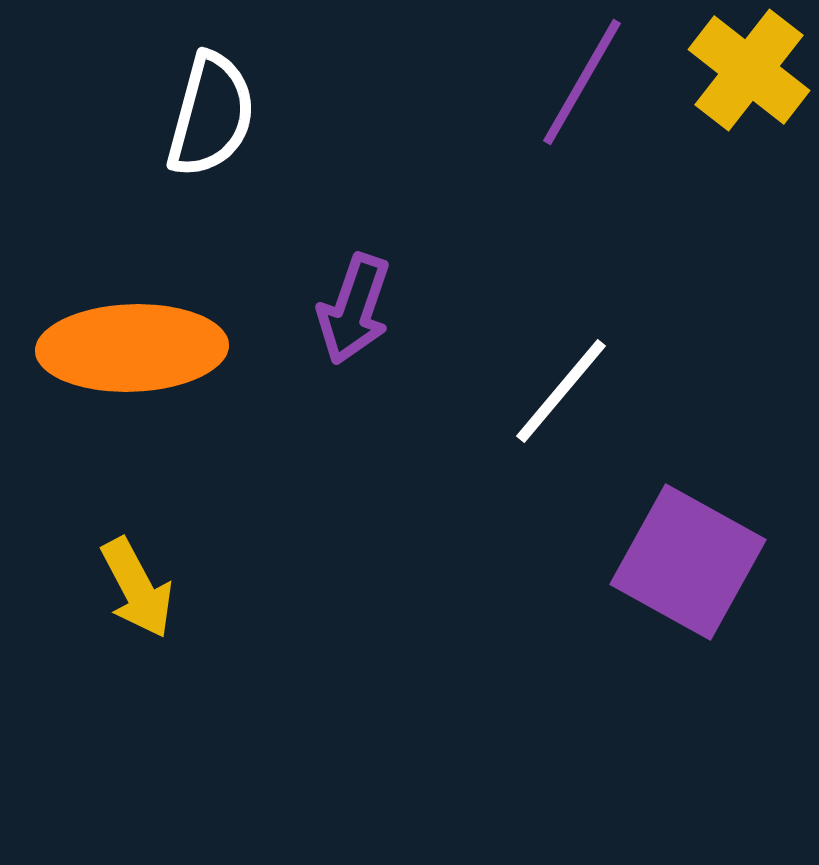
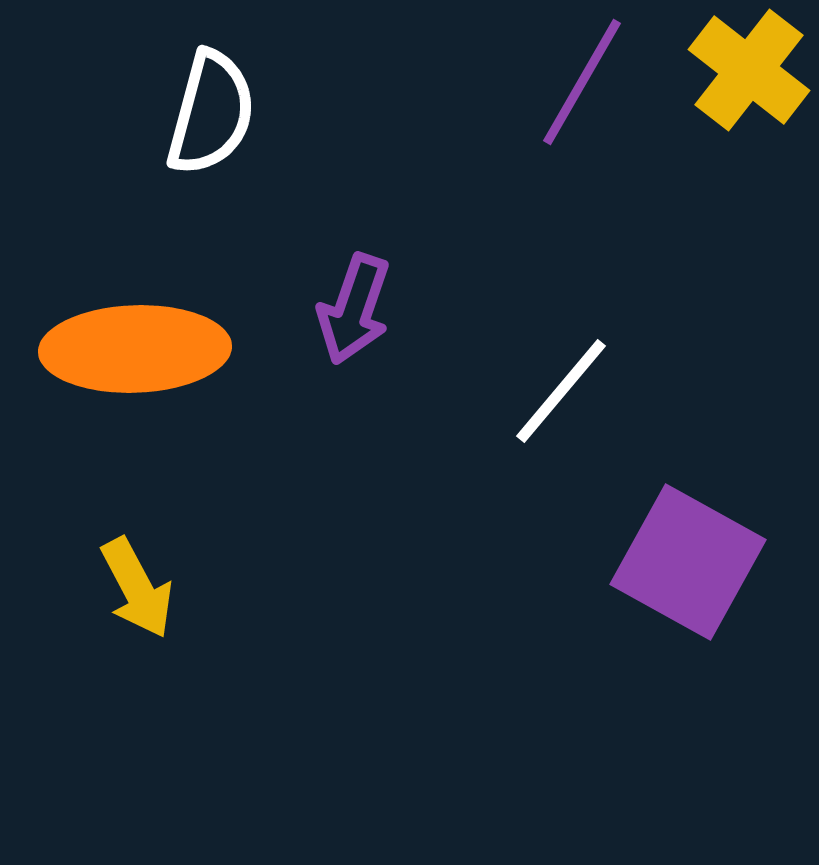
white semicircle: moved 2 px up
orange ellipse: moved 3 px right, 1 px down
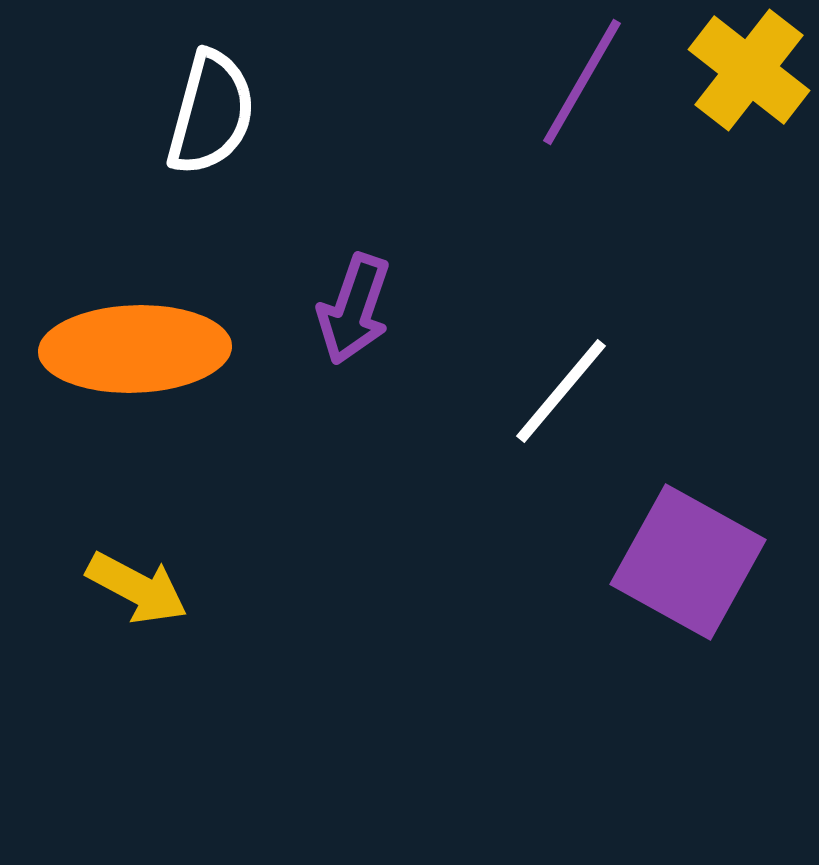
yellow arrow: rotated 34 degrees counterclockwise
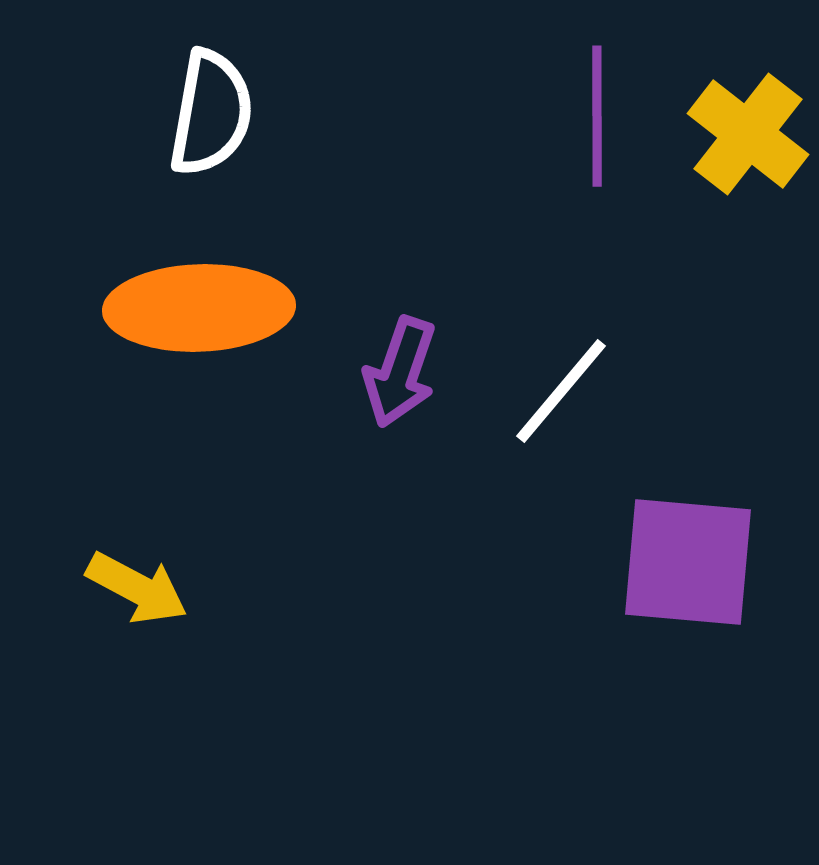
yellow cross: moved 1 px left, 64 px down
purple line: moved 15 px right, 34 px down; rotated 30 degrees counterclockwise
white semicircle: rotated 5 degrees counterclockwise
purple arrow: moved 46 px right, 63 px down
orange ellipse: moved 64 px right, 41 px up
purple square: rotated 24 degrees counterclockwise
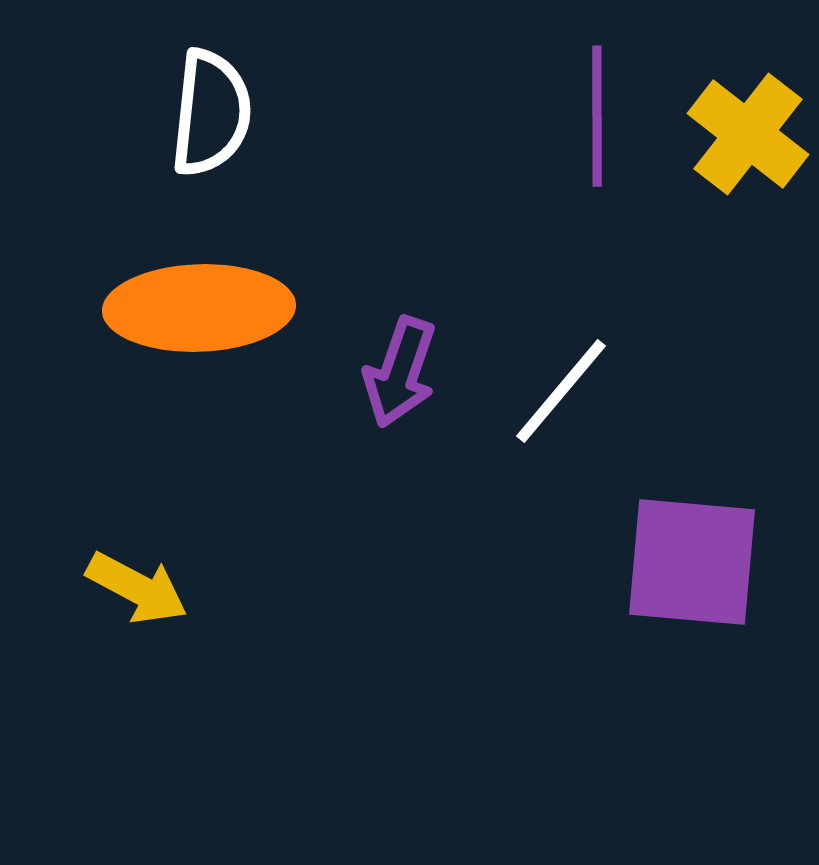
white semicircle: rotated 4 degrees counterclockwise
purple square: moved 4 px right
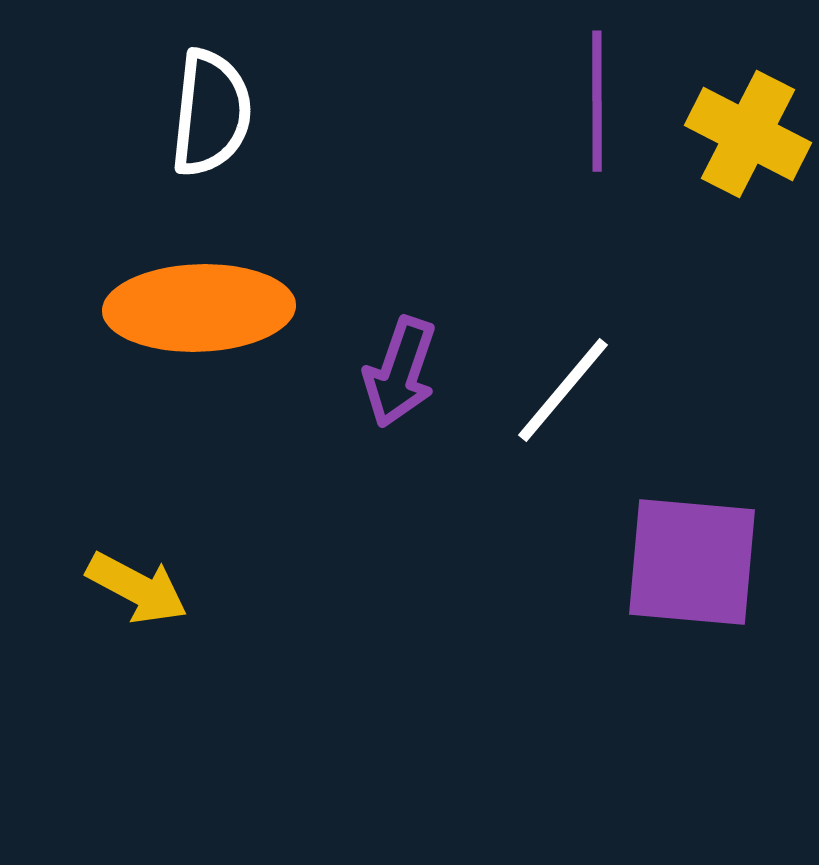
purple line: moved 15 px up
yellow cross: rotated 11 degrees counterclockwise
white line: moved 2 px right, 1 px up
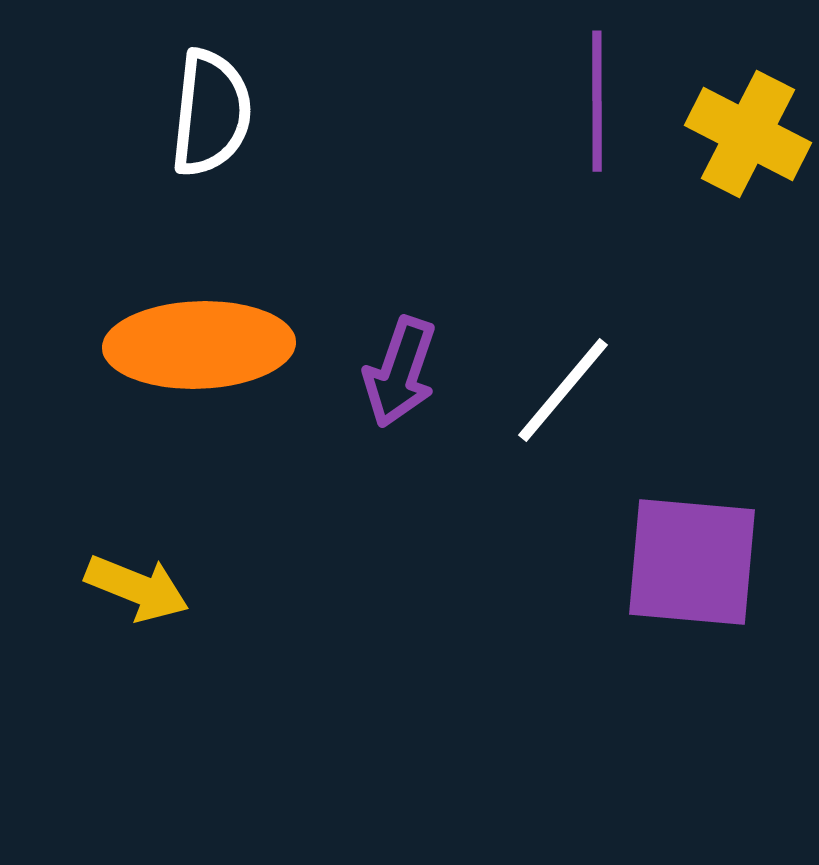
orange ellipse: moved 37 px down
yellow arrow: rotated 6 degrees counterclockwise
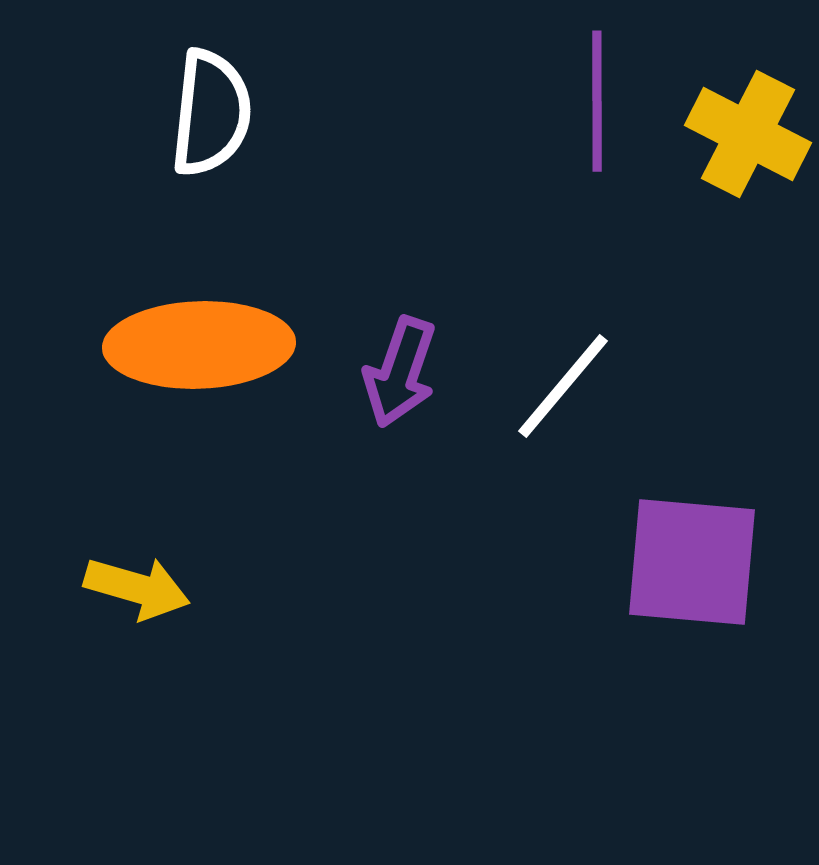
white line: moved 4 px up
yellow arrow: rotated 6 degrees counterclockwise
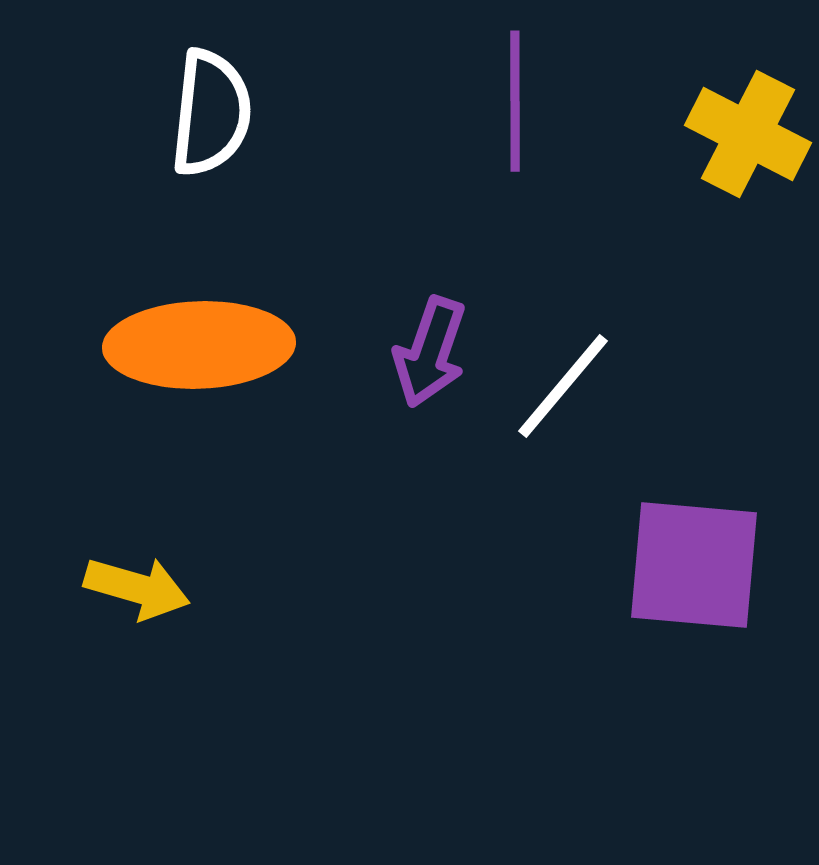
purple line: moved 82 px left
purple arrow: moved 30 px right, 20 px up
purple square: moved 2 px right, 3 px down
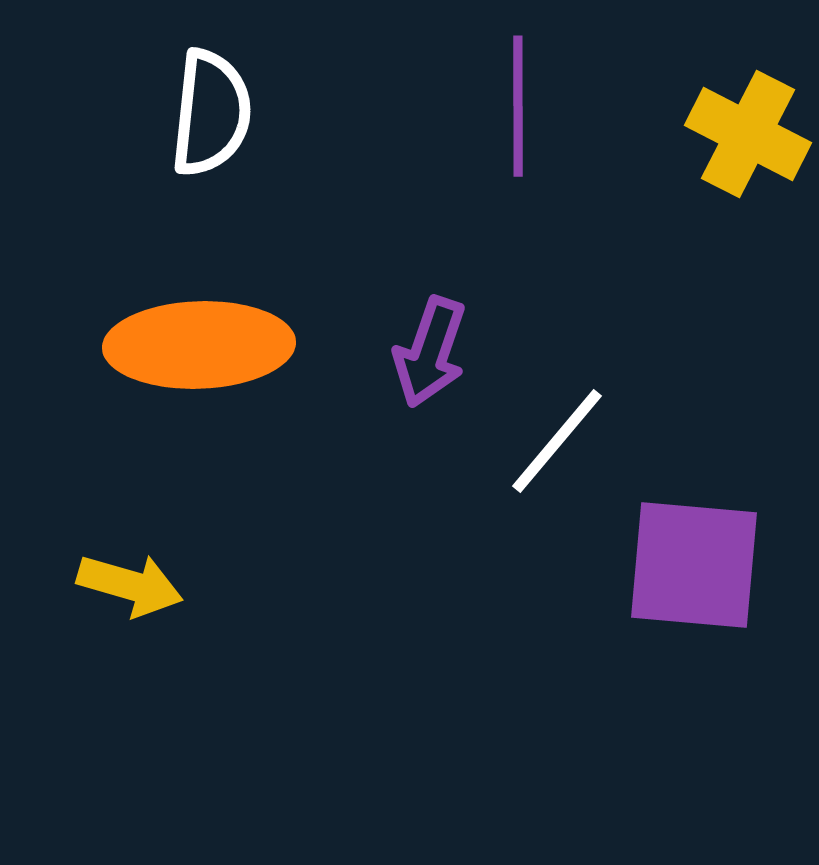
purple line: moved 3 px right, 5 px down
white line: moved 6 px left, 55 px down
yellow arrow: moved 7 px left, 3 px up
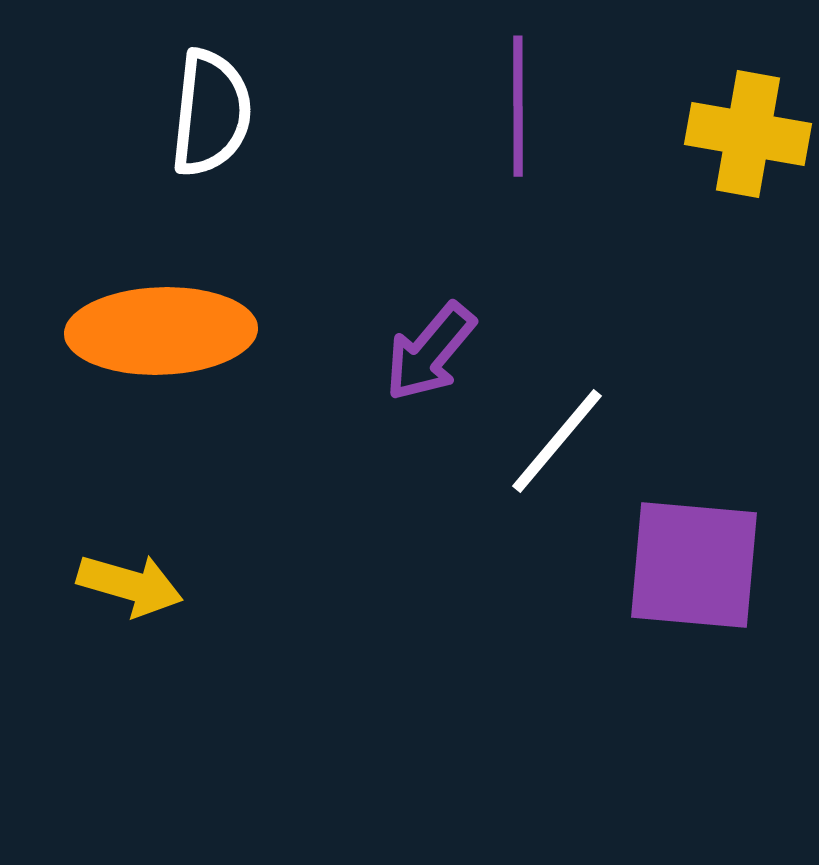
yellow cross: rotated 17 degrees counterclockwise
orange ellipse: moved 38 px left, 14 px up
purple arrow: rotated 21 degrees clockwise
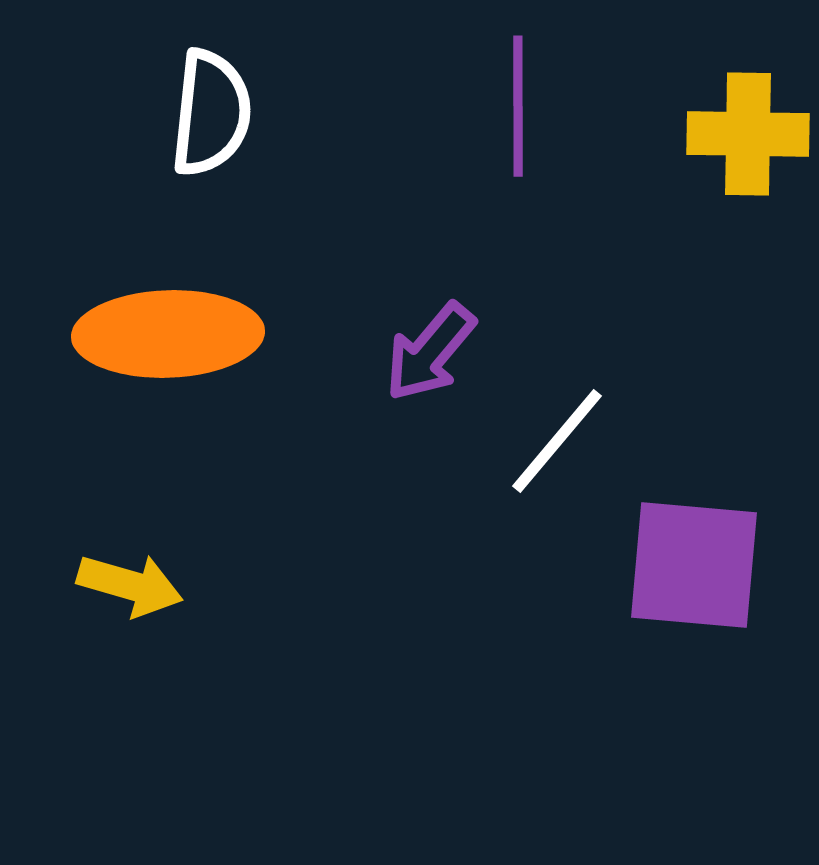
yellow cross: rotated 9 degrees counterclockwise
orange ellipse: moved 7 px right, 3 px down
